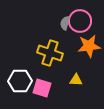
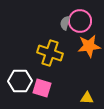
yellow triangle: moved 11 px right, 18 px down
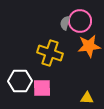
pink square: rotated 18 degrees counterclockwise
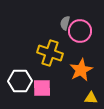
pink circle: moved 10 px down
orange star: moved 8 px left, 24 px down; rotated 20 degrees counterclockwise
yellow triangle: moved 4 px right
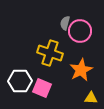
pink square: rotated 24 degrees clockwise
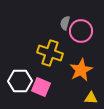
pink circle: moved 1 px right
pink square: moved 1 px left, 1 px up
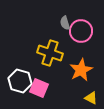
gray semicircle: rotated 32 degrees counterclockwise
white hexagon: rotated 15 degrees clockwise
pink square: moved 2 px left, 1 px down
yellow triangle: rotated 24 degrees clockwise
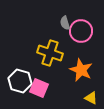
orange star: rotated 20 degrees counterclockwise
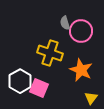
white hexagon: rotated 15 degrees clockwise
yellow triangle: rotated 40 degrees clockwise
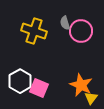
yellow cross: moved 16 px left, 22 px up
orange star: moved 15 px down
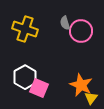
yellow cross: moved 9 px left, 2 px up
white hexagon: moved 5 px right, 4 px up
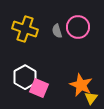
gray semicircle: moved 8 px left, 8 px down
pink circle: moved 3 px left, 4 px up
